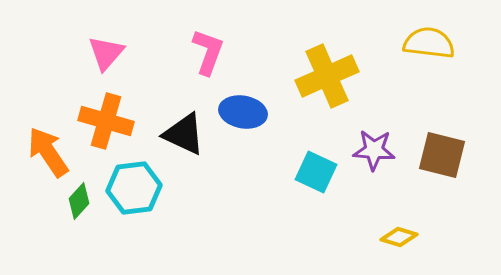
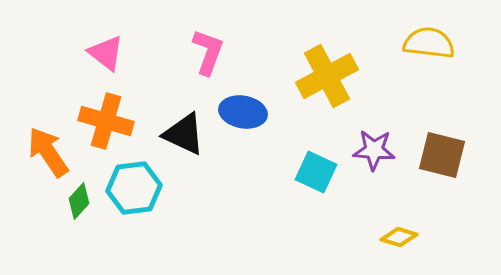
pink triangle: rotated 33 degrees counterclockwise
yellow cross: rotated 4 degrees counterclockwise
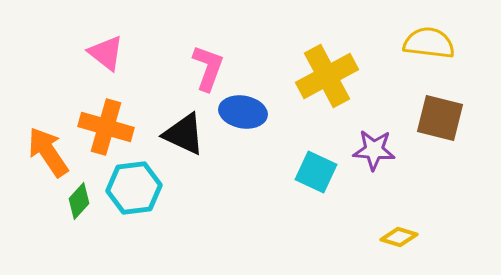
pink L-shape: moved 16 px down
orange cross: moved 6 px down
brown square: moved 2 px left, 37 px up
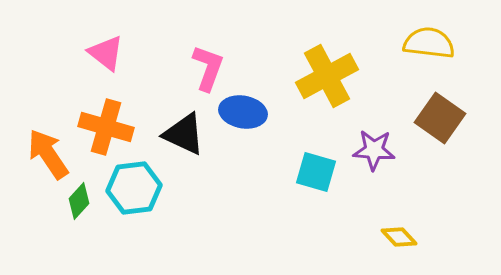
brown square: rotated 21 degrees clockwise
orange arrow: moved 2 px down
cyan square: rotated 9 degrees counterclockwise
yellow diamond: rotated 30 degrees clockwise
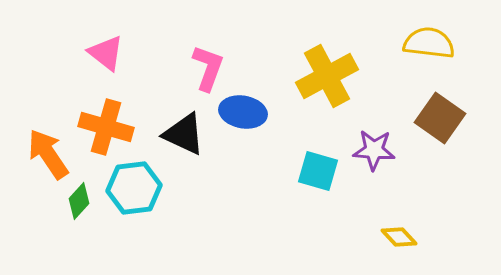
cyan square: moved 2 px right, 1 px up
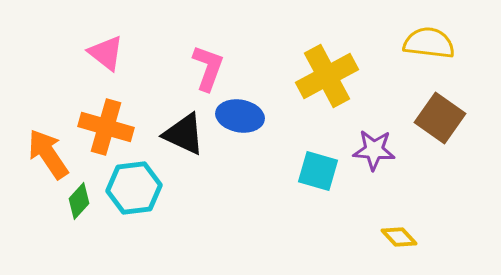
blue ellipse: moved 3 px left, 4 px down
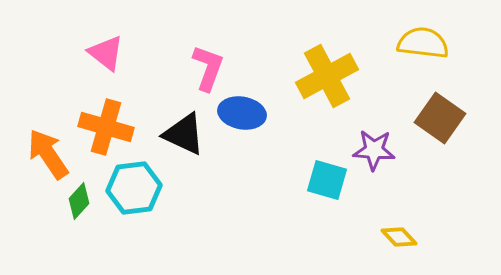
yellow semicircle: moved 6 px left
blue ellipse: moved 2 px right, 3 px up
cyan square: moved 9 px right, 9 px down
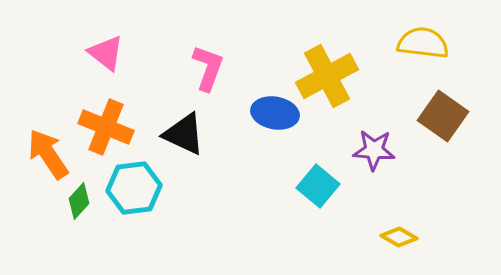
blue ellipse: moved 33 px right
brown square: moved 3 px right, 2 px up
orange cross: rotated 6 degrees clockwise
cyan square: moved 9 px left, 6 px down; rotated 24 degrees clockwise
yellow diamond: rotated 18 degrees counterclockwise
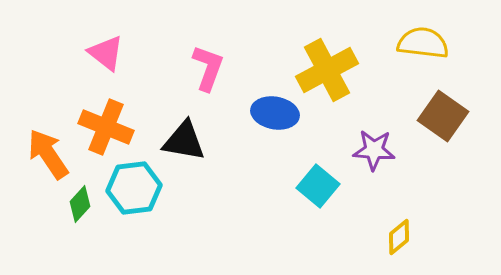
yellow cross: moved 6 px up
black triangle: moved 7 px down; rotated 15 degrees counterclockwise
green diamond: moved 1 px right, 3 px down
yellow diamond: rotated 69 degrees counterclockwise
